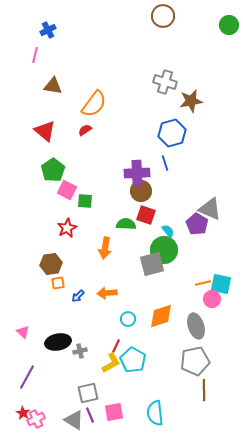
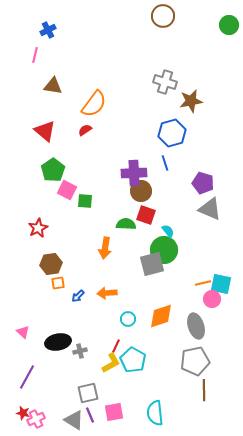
purple cross at (137, 173): moved 3 px left
purple pentagon at (197, 224): moved 6 px right, 41 px up; rotated 15 degrees counterclockwise
red star at (67, 228): moved 29 px left
red star at (23, 413): rotated 16 degrees counterclockwise
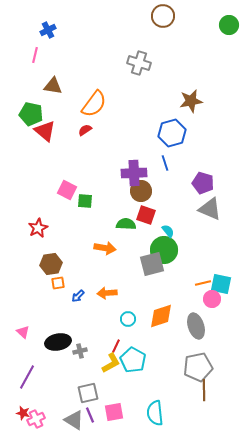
gray cross at (165, 82): moved 26 px left, 19 px up
green pentagon at (53, 170): moved 22 px left, 56 px up; rotated 25 degrees counterclockwise
orange arrow at (105, 248): rotated 90 degrees counterclockwise
gray pentagon at (195, 361): moved 3 px right, 6 px down
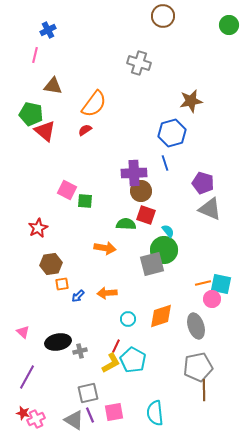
orange square at (58, 283): moved 4 px right, 1 px down
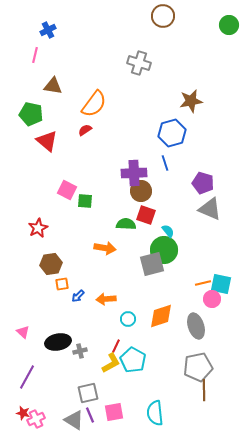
red triangle at (45, 131): moved 2 px right, 10 px down
orange arrow at (107, 293): moved 1 px left, 6 px down
